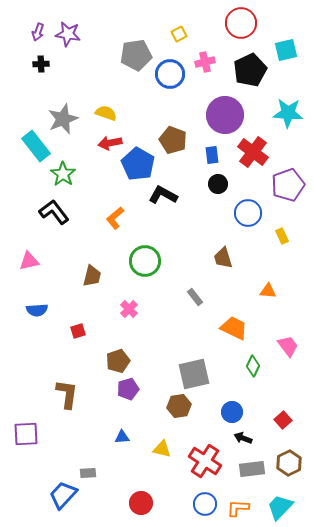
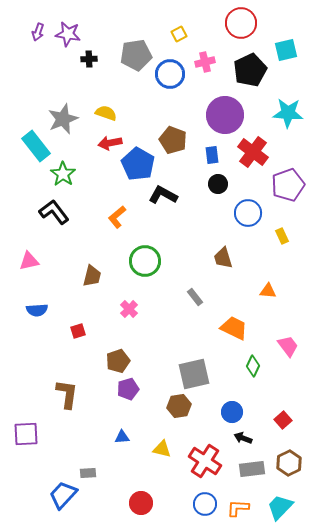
black cross at (41, 64): moved 48 px right, 5 px up
orange L-shape at (115, 218): moved 2 px right, 1 px up
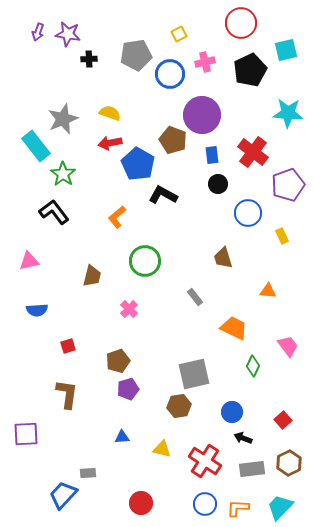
yellow semicircle at (106, 113): moved 4 px right
purple circle at (225, 115): moved 23 px left
red square at (78, 331): moved 10 px left, 15 px down
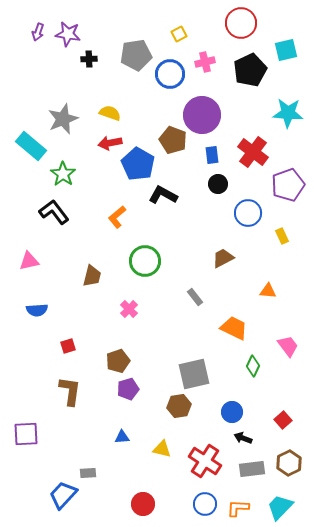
cyan rectangle at (36, 146): moved 5 px left; rotated 12 degrees counterclockwise
brown trapezoid at (223, 258): rotated 80 degrees clockwise
brown L-shape at (67, 394): moved 3 px right, 3 px up
red circle at (141, 503): moved 2 px right, 1 px down
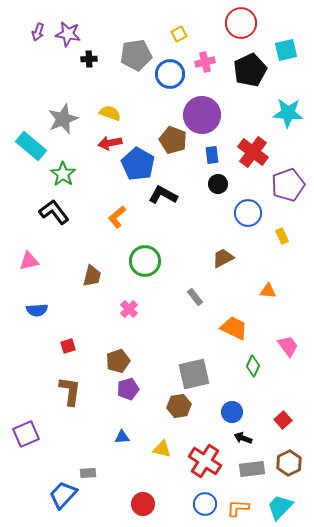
purple square at (26, 434): rotated 20 degrees counterclockwise
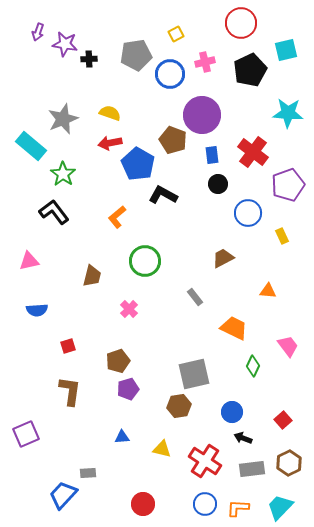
purple star at (68, 34): moved 3 px left, 10 px down
yellow square at (179, 34): moved 3 px left
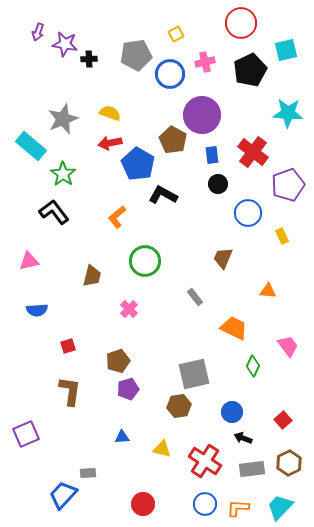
brown pentagon at (173, 140): rotated 8 degrees clockwise
brown trapezoid at (223, 258): rotated 40 degrees counterclockwise
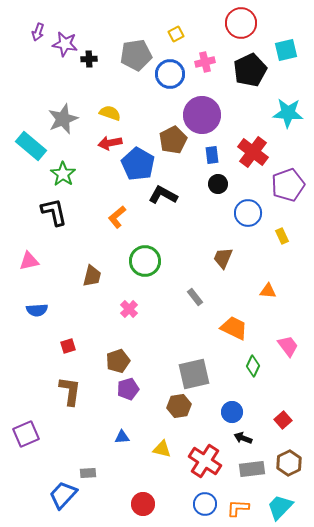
brown pentagon at (173, 140): rotated 16 degrees clockwise
black L-shape at (54, 212): rotated 24 degrees clockwise
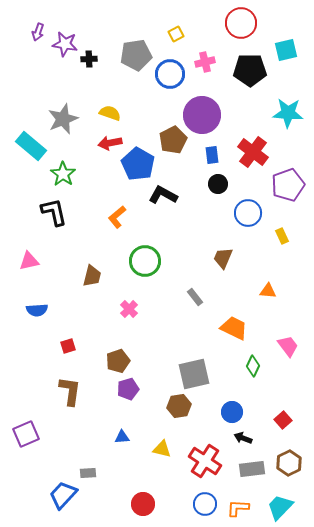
black pentagon at (250, 70): rotated 24 degrees clockwise
